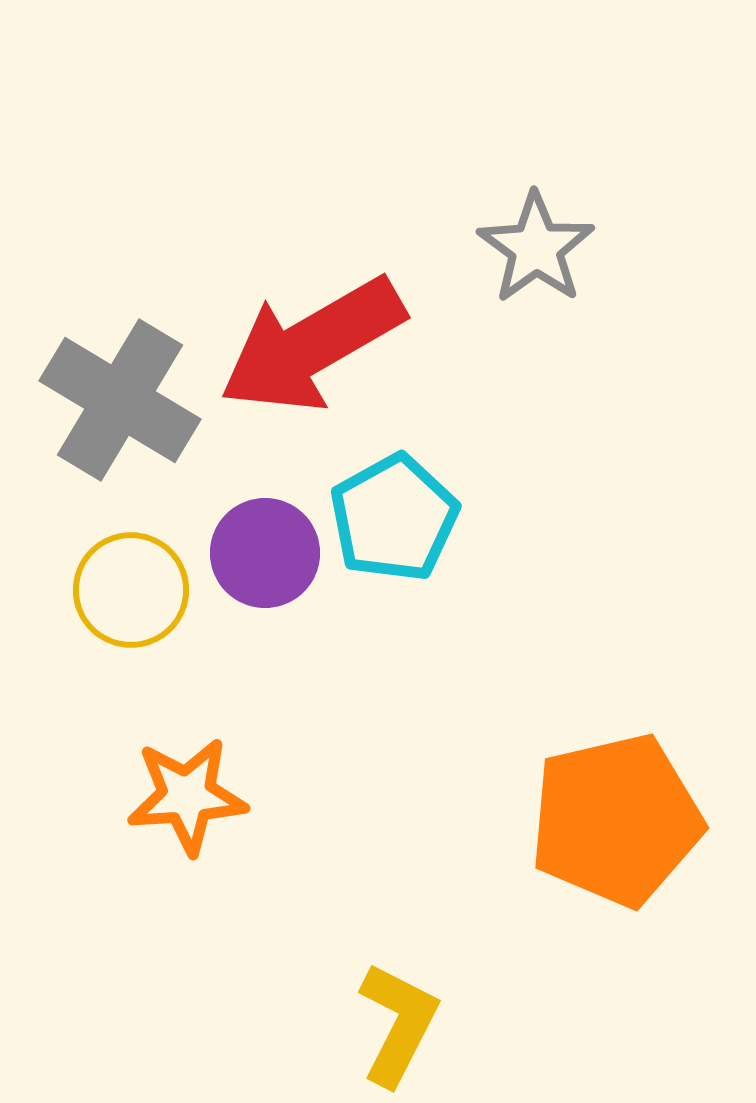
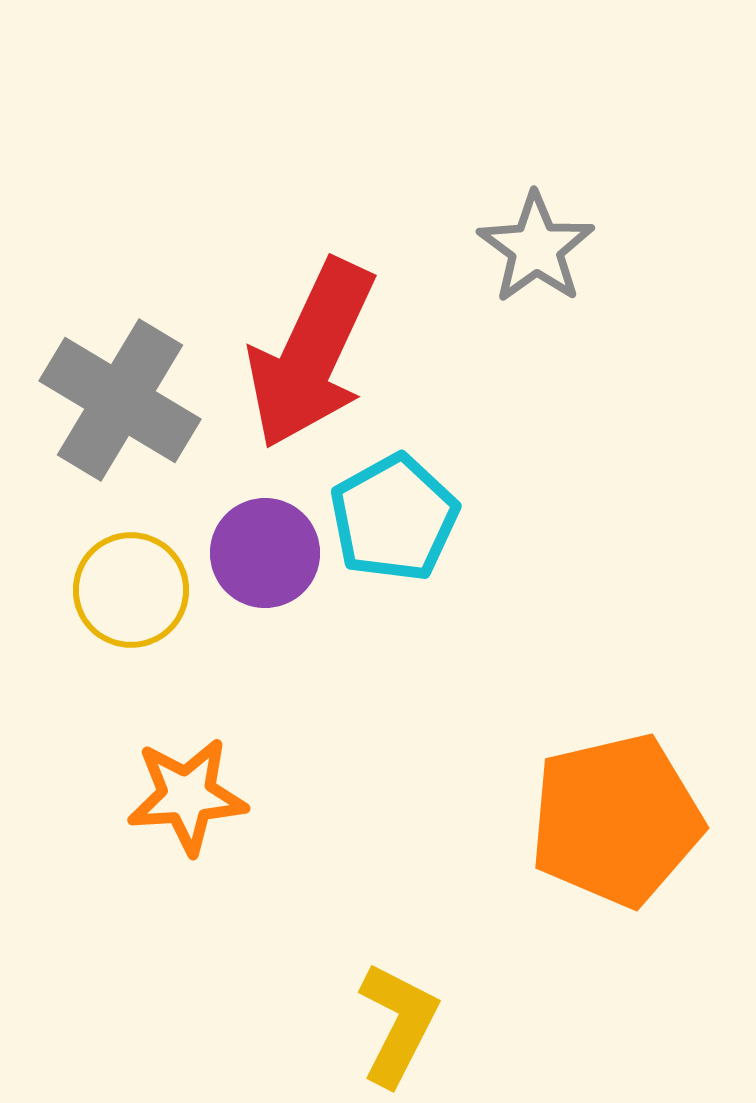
red arrow: moved 1 px left, 9 px down; rotated 35 degrees counterclockwise
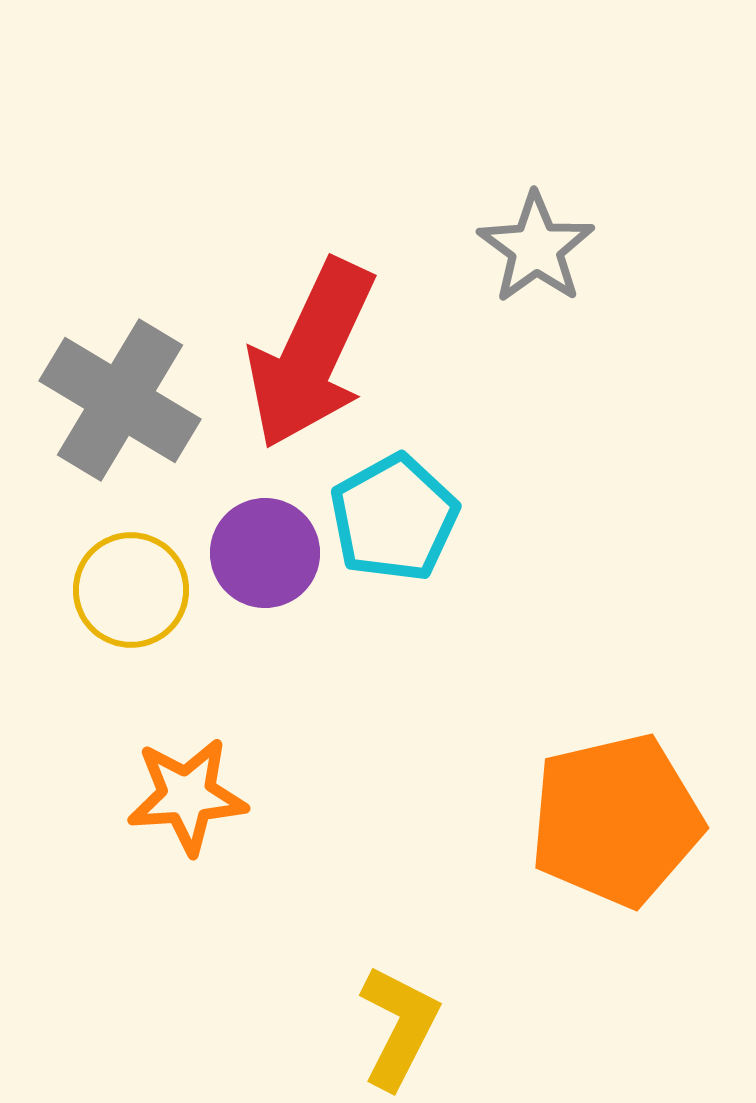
yellow L-shape: moved 1 px right, 3 px down
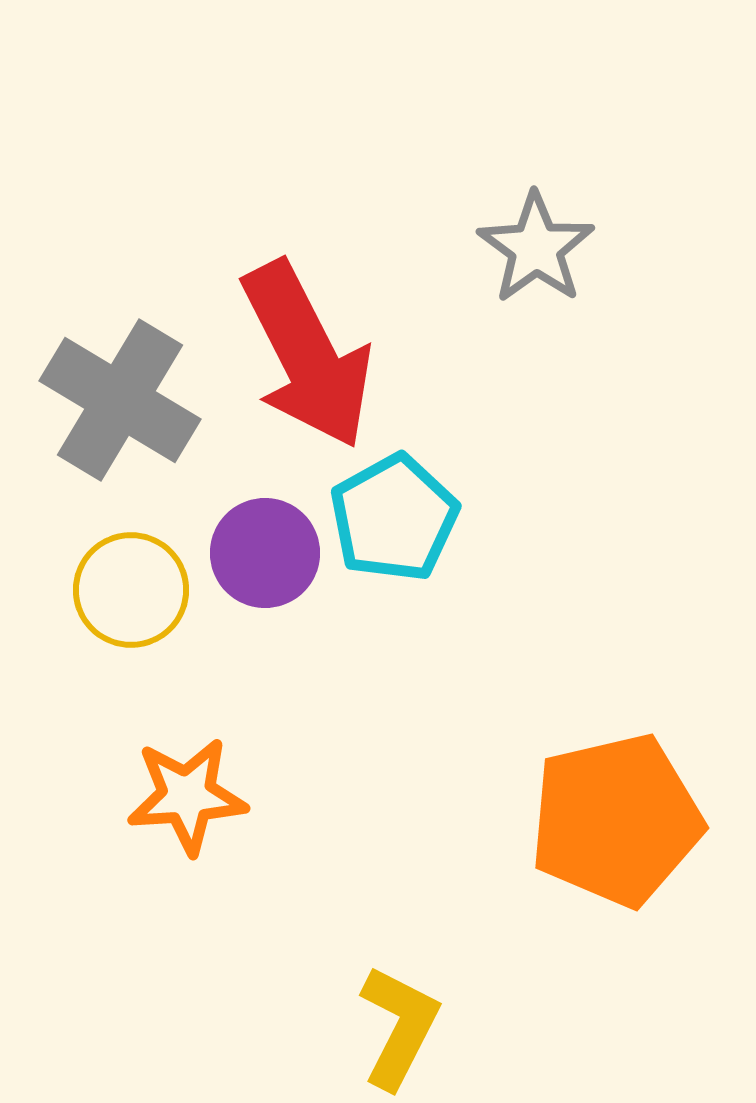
red arrow: moved 4 px left, 1 px down; rotated 52 degrees counterclockwise
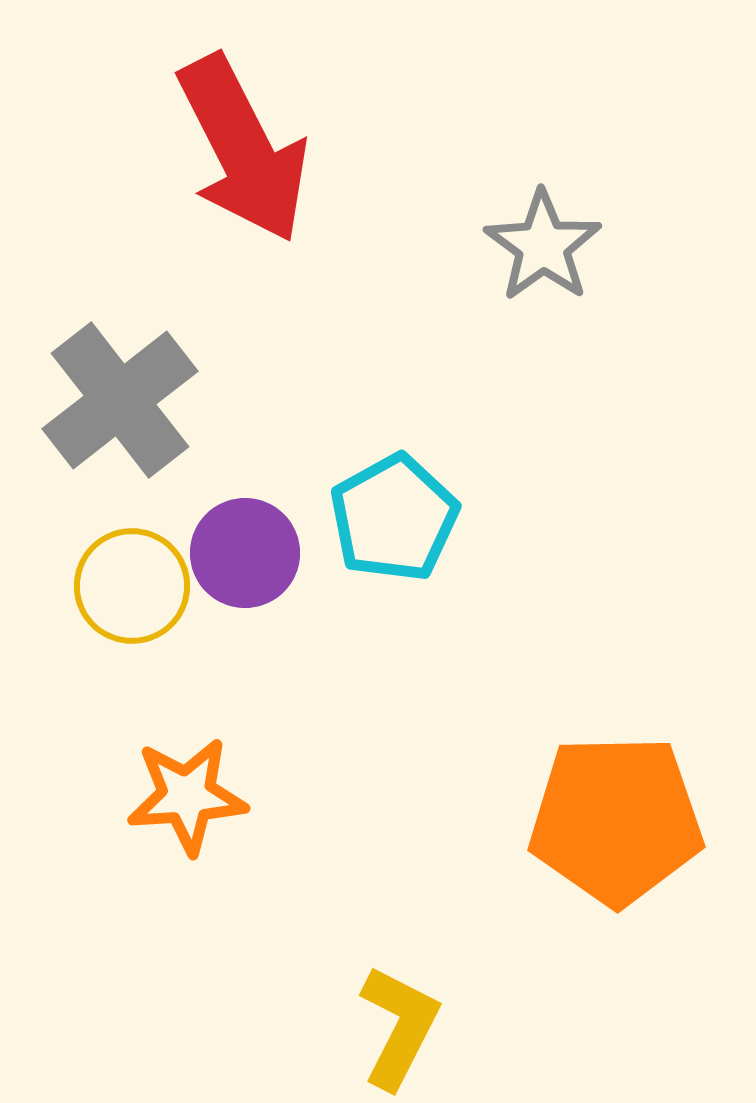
gray star: moved 7 px right, 2 px up
red arrow: moved 64 px left, 206 px up
gray cross: rotated 21 degrees clockwise
purple circle: moved 20 px left
yellow circle: moved 1 px right, 4 px up
orange pentagon: rotated 12 degrees clockwise
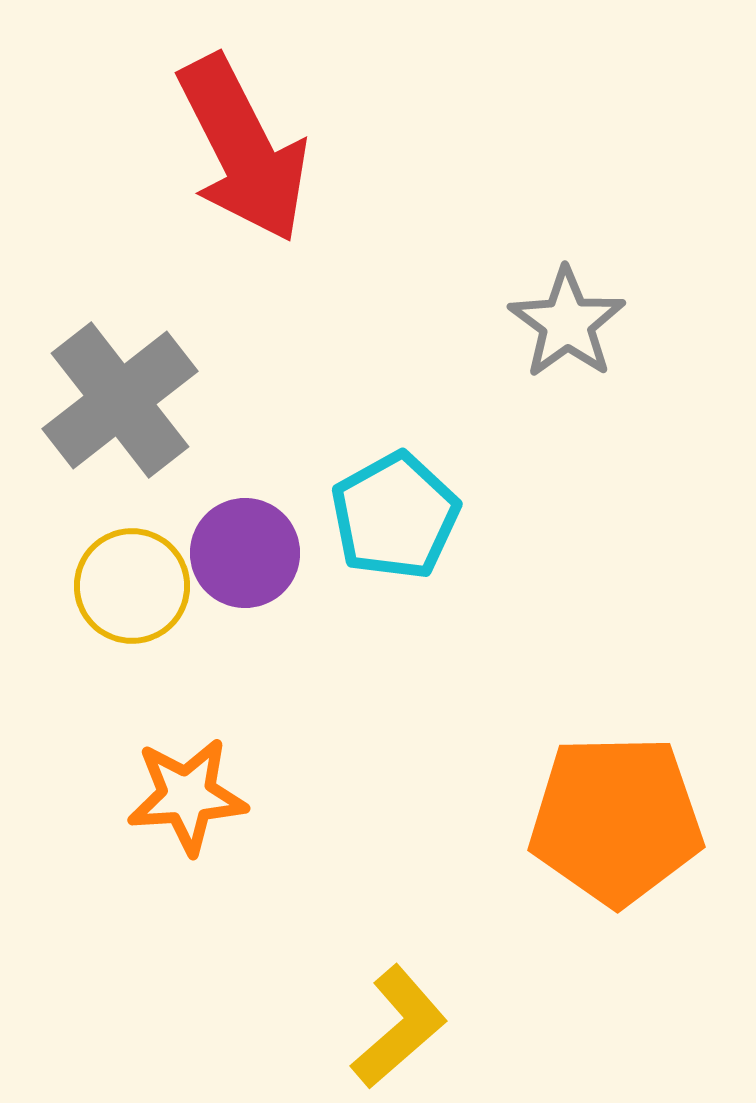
gray star: moved 24 px right, 77 px down
cyan pentagon: moved 1 px right, 2 px up
yellow L-shape: rotated 22 degrees clockwise
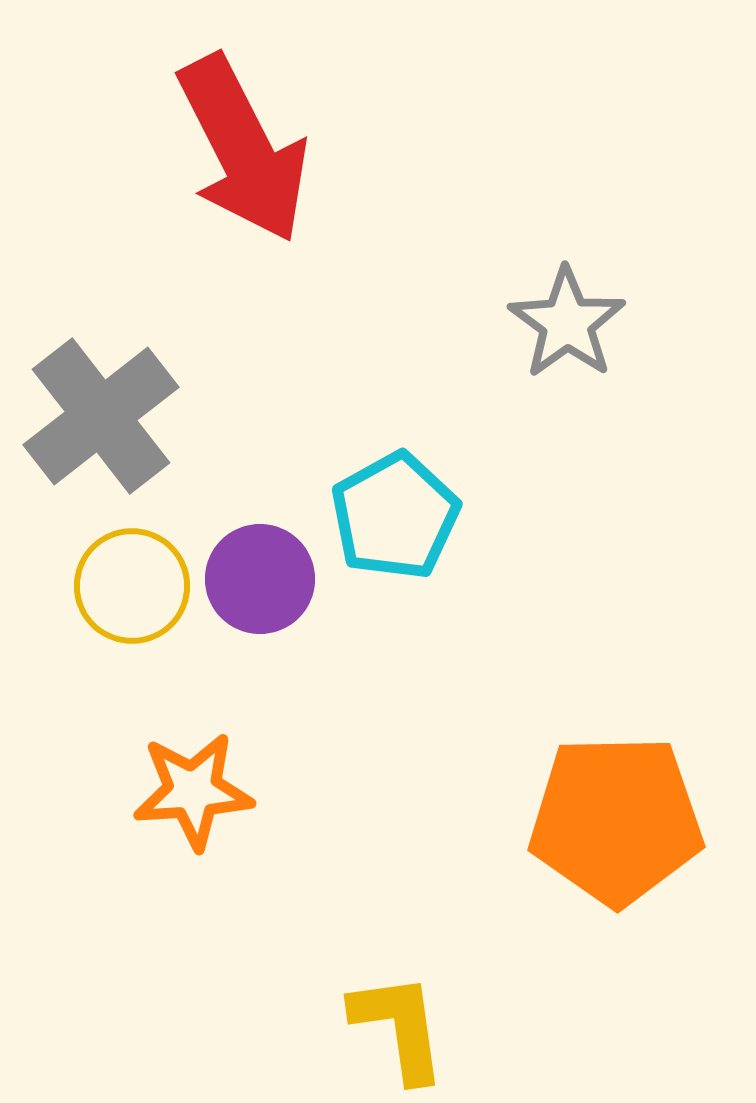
gray cross: moved 19 px left, 16 px down
purple circle: moved 15 px right, 26 px down
orange star: moved 6 px right, 5 px up
yellow L-shape: rotated 57 degrees counterclockwise
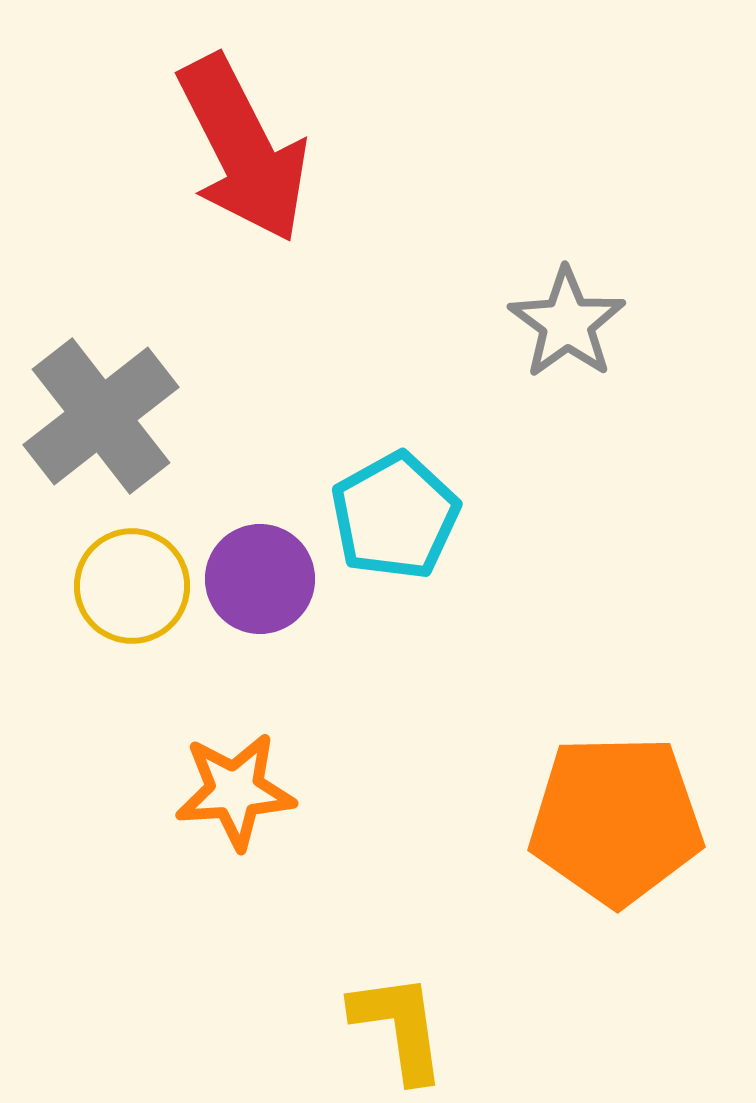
orange star: moved 42 px right
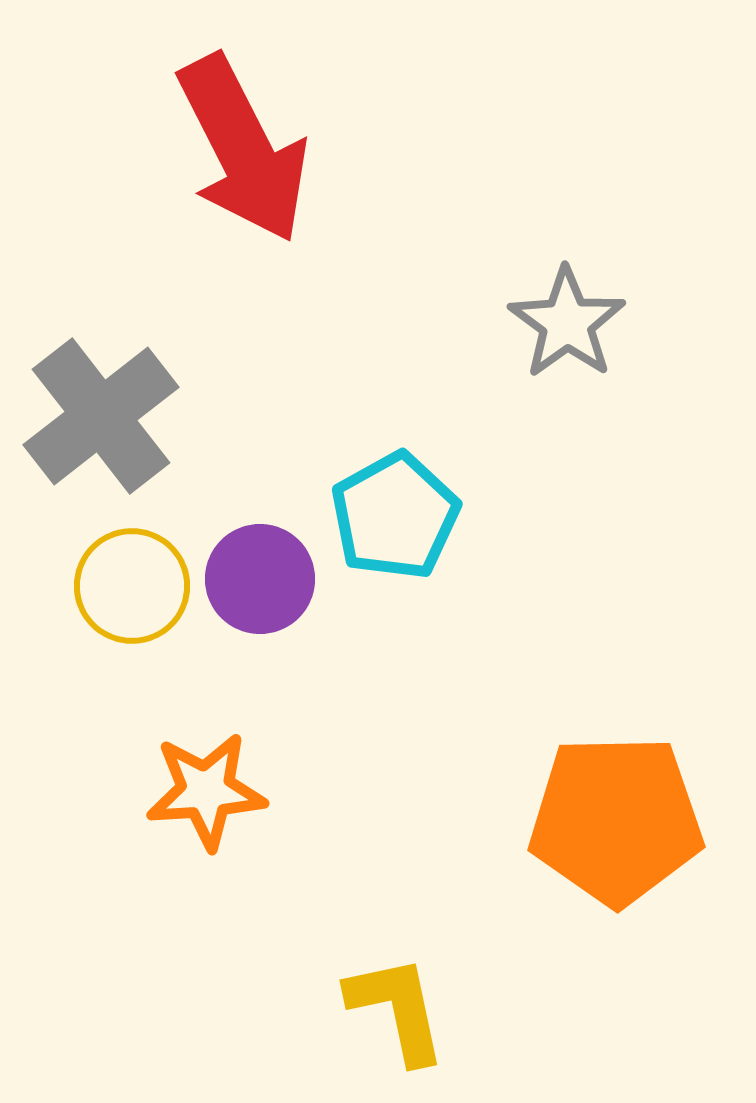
orange star: moved 29 px left
yellow L-shape: moved 2 px left, 18 px up; rotated 4 degrees counterclockwise
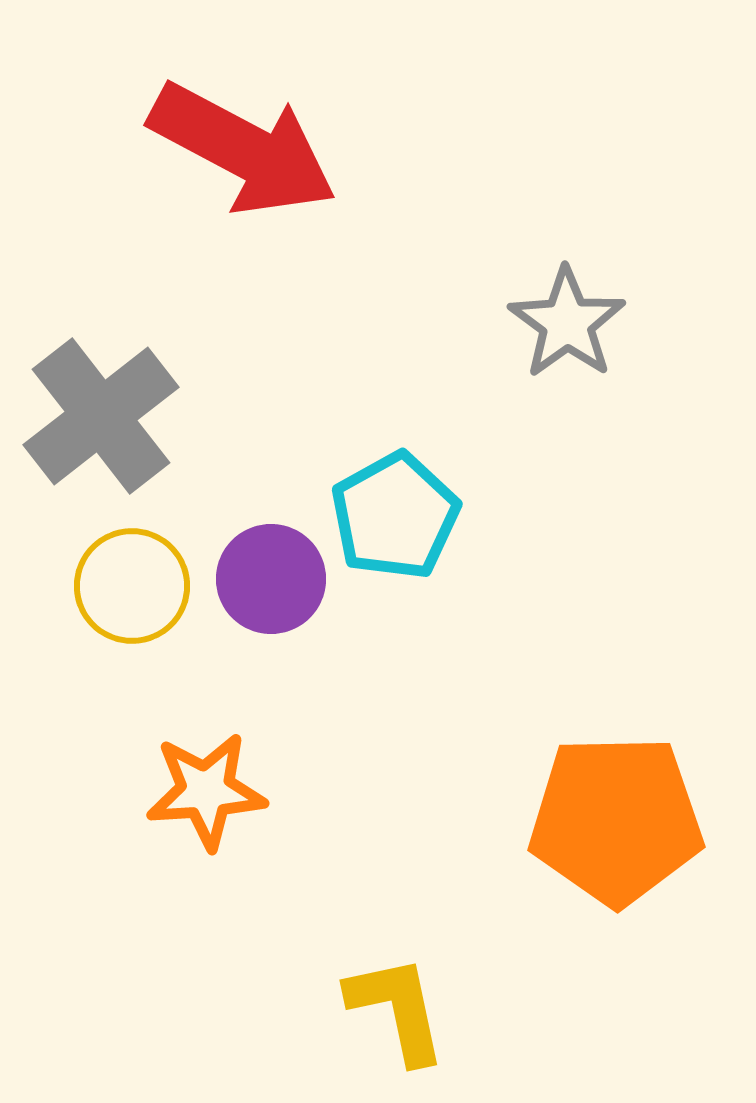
red arrow: rotated 35 degrees counterclockwise
purple circle: moved 11 px right
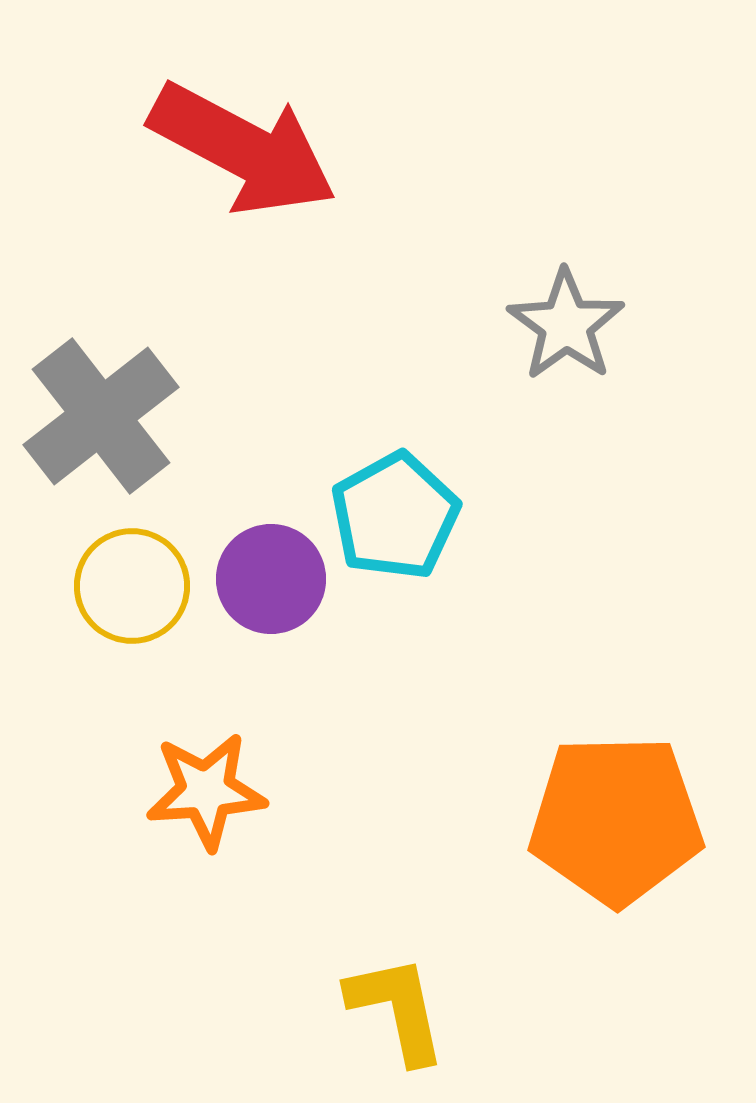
gray star: moved 1 px left, 2 px down
